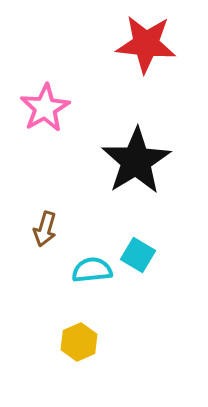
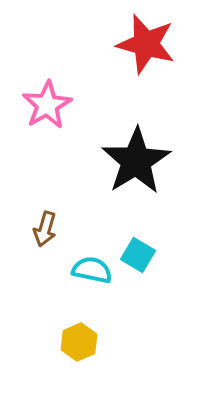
red star: rotated 10 degrees clockwise
pink star: moved 2 px right, 3 px up
cyan semicircle: rotated 18 degrees clockwise
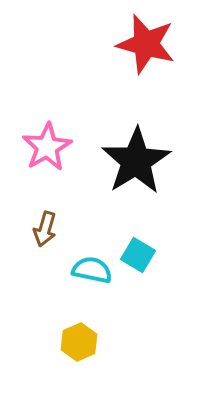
pink star: moved 42 px down
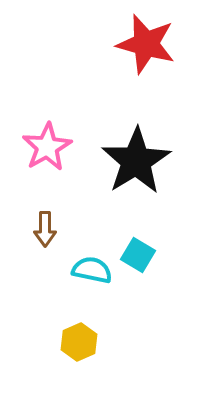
brown arrow: rotated 16 degrees counterclockwise
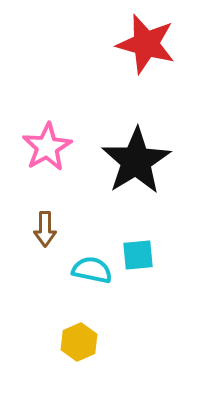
cyan square: rotated 36 degrees counterclockwise
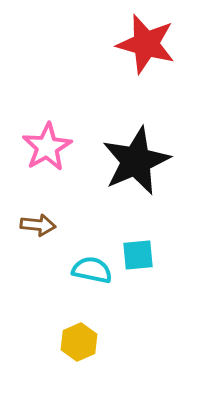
black star: rotated 8 degrees clockwise
brown arrow: moved 7 px left, 4 px up; rotated 84 degrees counterclockwise
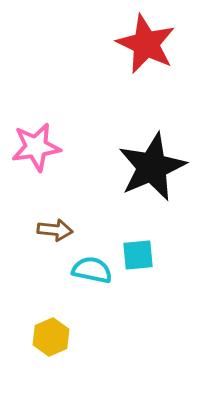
red star: rotated 10 degrees clockwise
pink star: moved 11 px left; rotated 21 degrees clockwise
black star: moved 16 px right, 6 px down
brown arrow: moved 17 px right, 5 px down
yellow hexagon: moved 28 px left, 5 px up
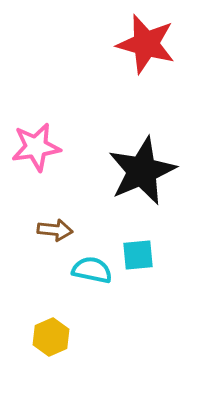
red star: rotated 10 degrees counterclockwise
black star: moved 10 px left, 4 px down
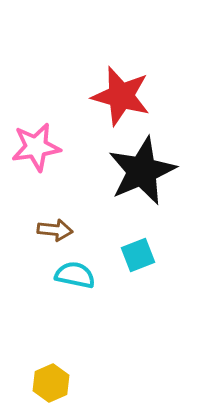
red star: moved 25 px left, 52 px down
cyan square: rotated 16 degrees counterclockwise
cyan semicircle: moved 17 px left, 5 px down
yellow hexagon: moved 46 px down
